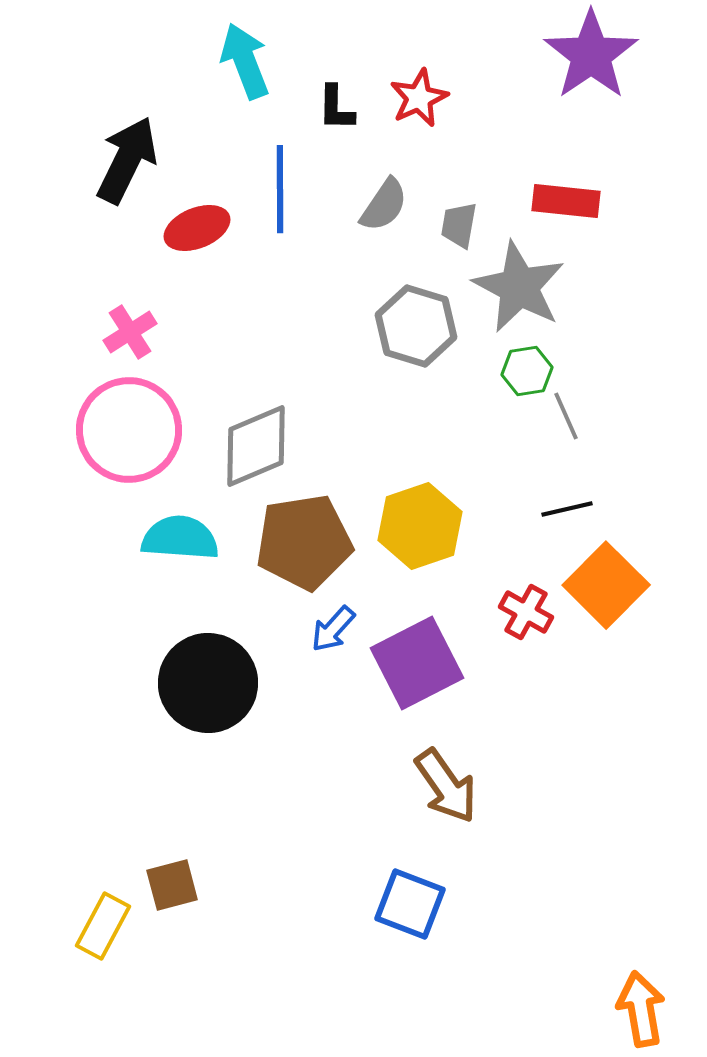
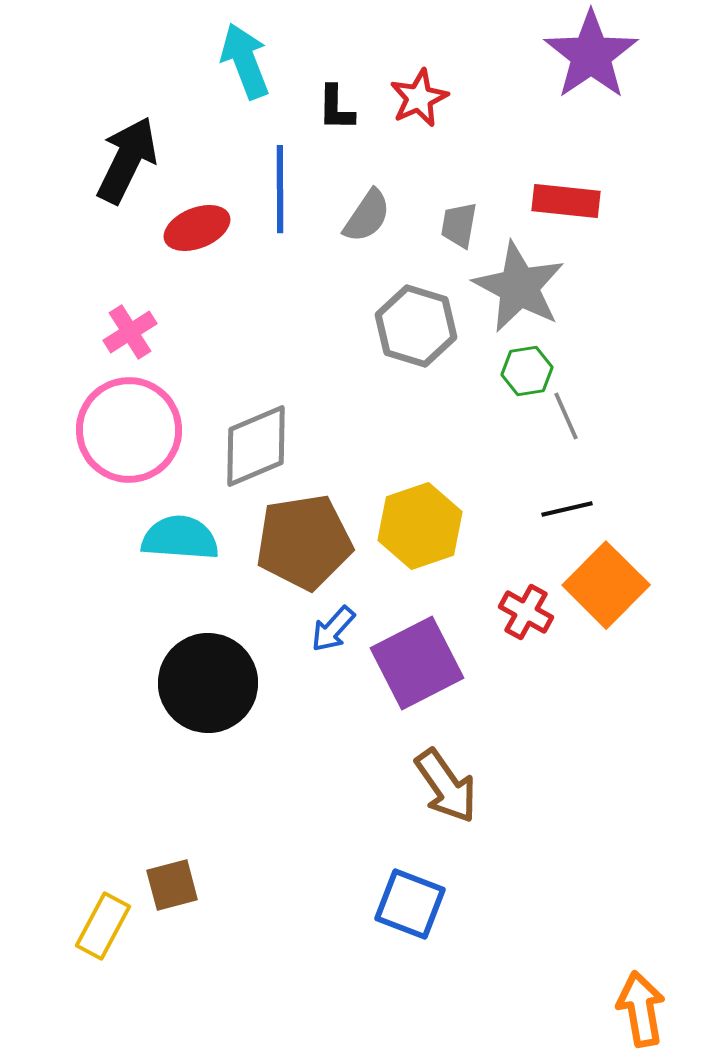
gray semicircle: moved 17 px left, 11 px down
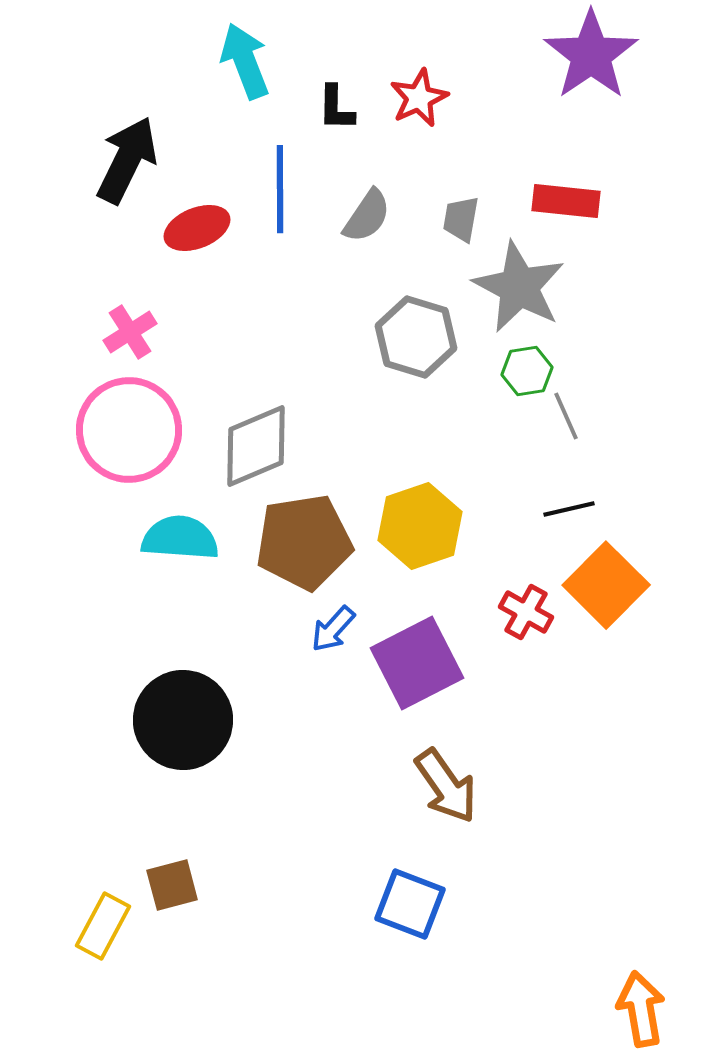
gray trapezoid: moved 2 px right, 6 px up
gray hexagon: moved 11 px down
black line: moved 2 px right
black circle: moved 25 px left, 37 px down
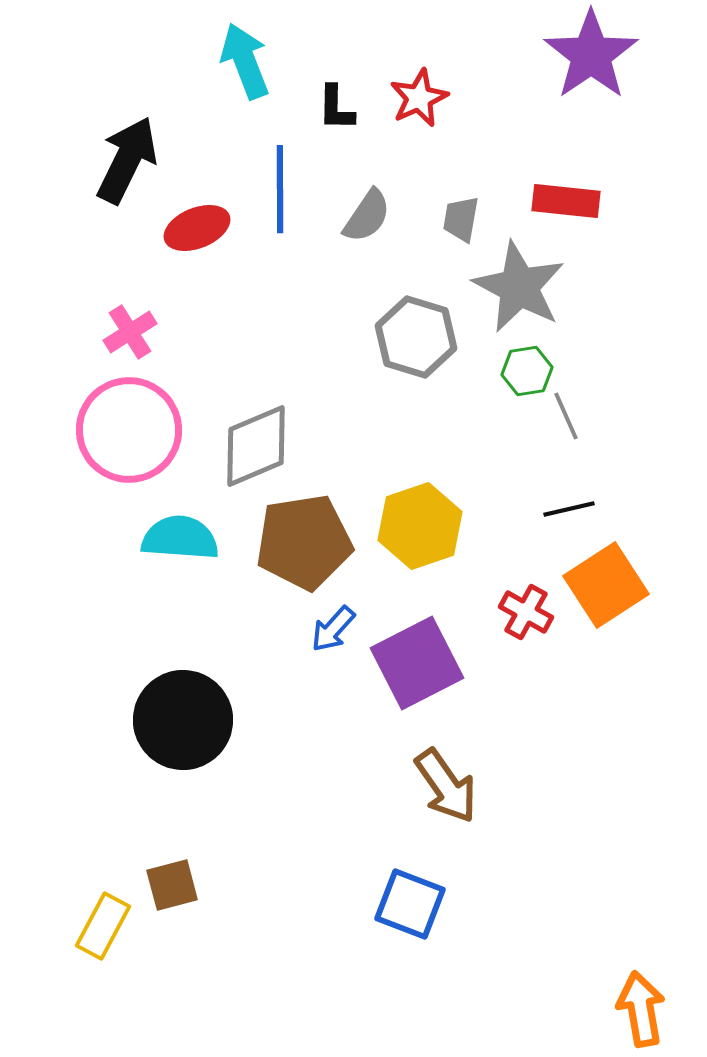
orange square: rotated 12 degrees clockwise
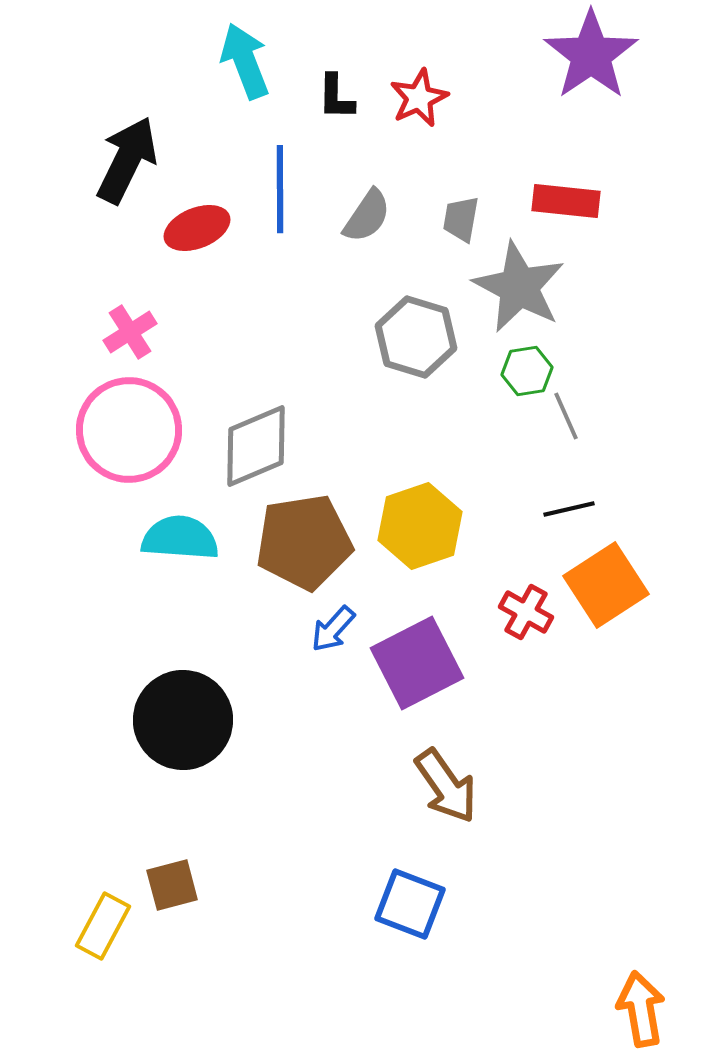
black L-shape: moved 11 px up
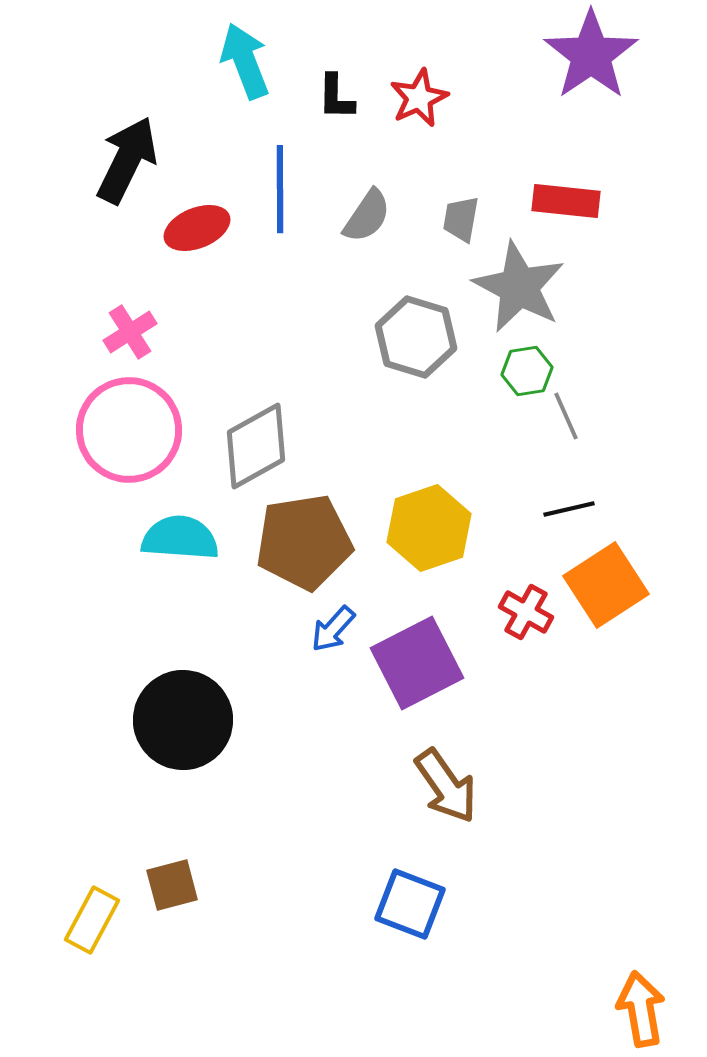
gray diamond: rotated 6 degrees counterclockwise
yellow hexagon: moved 9 px right, 2 px down
yellow rectangle: moved 11 px left, 6 px up
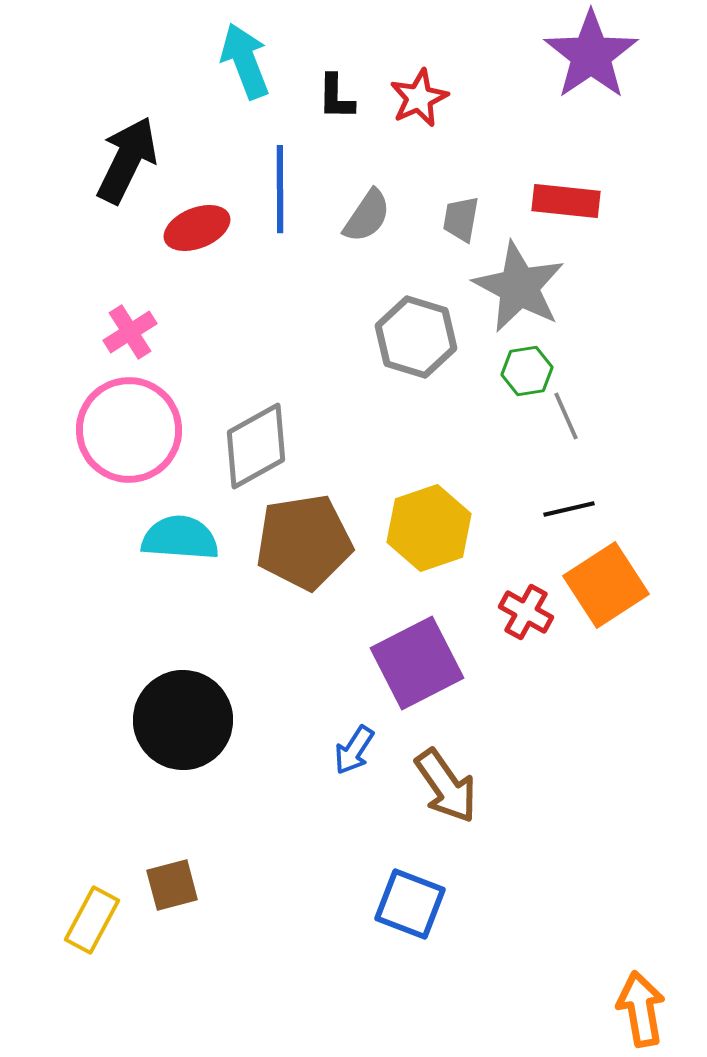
blue arrow: moved 21 px right, 121 px down; rotated 9 degrees counterclockwise
